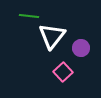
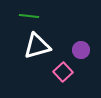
white triangle: moved 15 px left, 10 px down; rotated 36 degrees clockwise
purple circle: moved 2 px down
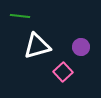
green line: moved 9 px left
purple circle: moved 3 px up
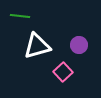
purple circle: moved 2 px left, 2 px up
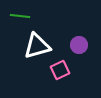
pink square: moved 3 px left, 2 px up; rotated 18 degrees clockwise
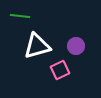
purple circle: moved 3 px left, 1 px down
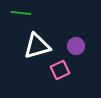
green line: moved 1 px right, 3 px up
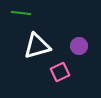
purple circle: moved 3 px right
pink square: moved 2 px down
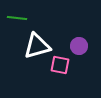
green line: moved 4 px left, 5 px down
pink square: moved 7 px up; rotated 36 degrees clockwise
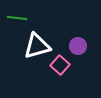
purple circle: moved 1 px left
pink square: rotated 30 degrees clockwise
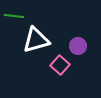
green line: moved 3 px left, 2 px up
white triangle: moved 1 px left, 6 px up
